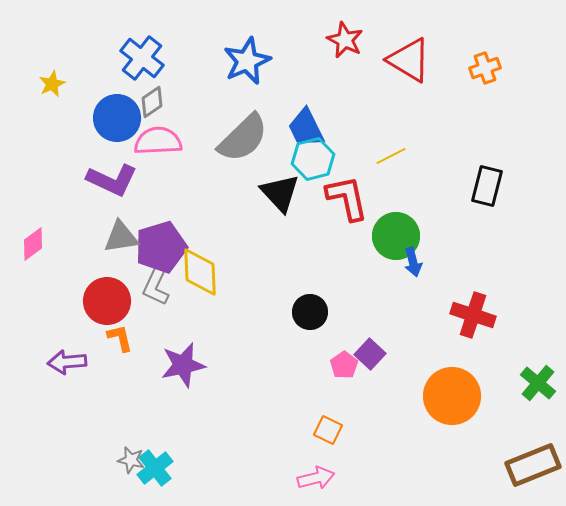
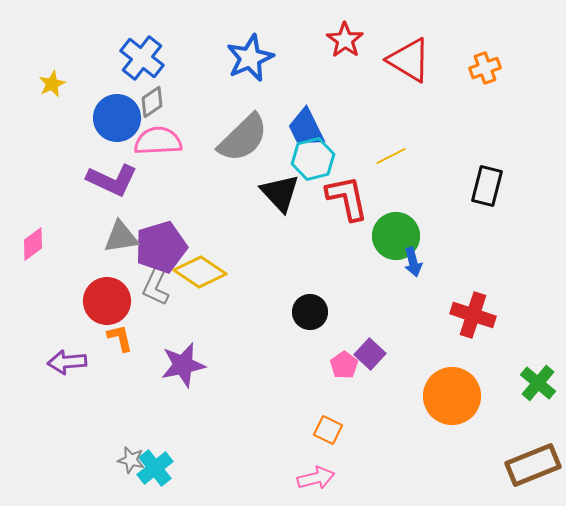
red star: rotated 9 degrees clockwise
blue star: moved 3 px right, 3 px up
yellow diamond: rotated 54 degrees counterclockwise
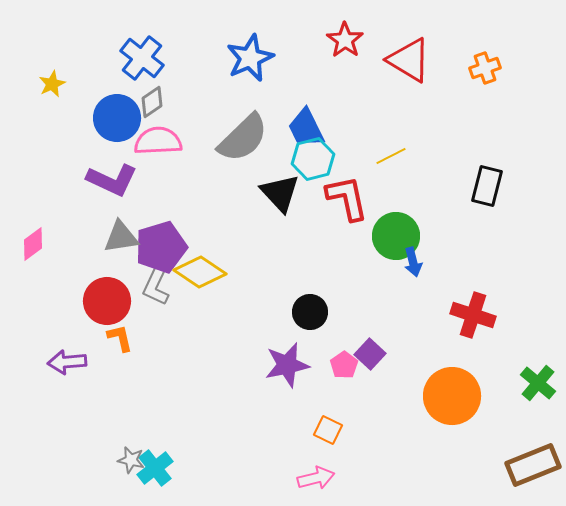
purple star: moved 104 px right
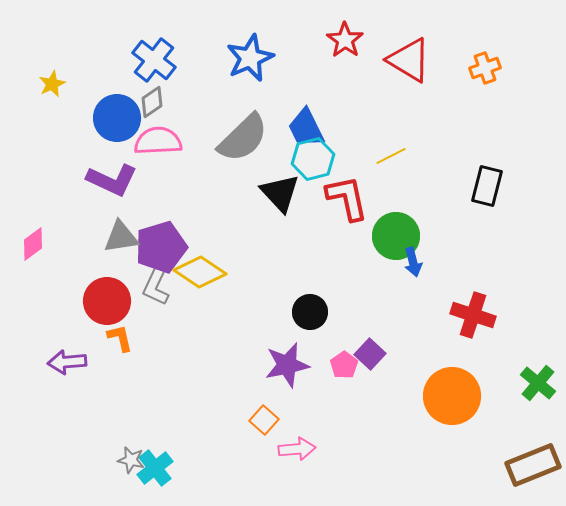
blue cross: moved 12 px right, 2 px down
orange square: moved 64 px left, 10 px up; rotated 16 degrees clockwise
pink arrow: moved 19 px left, 29 px up; rotated 9 degrees clockwise
